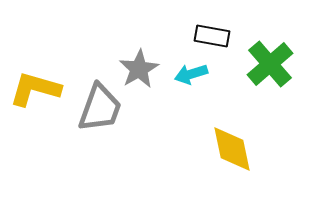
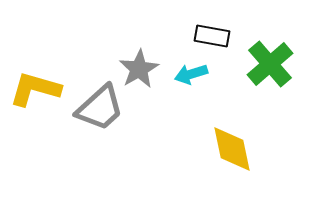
gray trapezoid: rotated 28 degrees clockwise
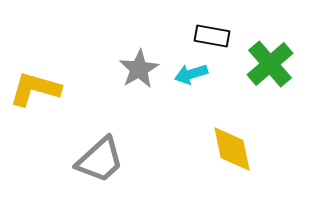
gray trapezoid: moved 52 px down
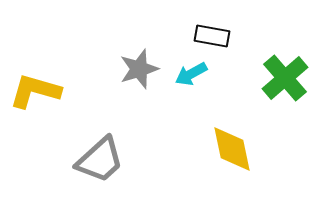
green cross: moved 15 px right, 14 px down
gray star: rotated 12 degrees clockwise
cyan arrow: rotated 12 degrees counterclockwise
yellow L-shape: moved 2 px down
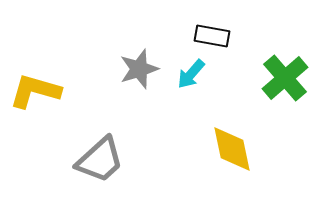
cyan arrow: rotated 20 degrees counterclockwise
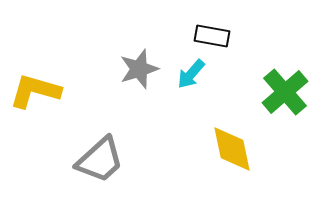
green cross: moved 14 px down
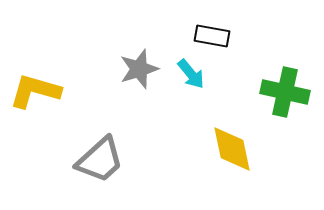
cyan arrow: rotated 80 degrees counterclockwise
green cross: rotated 36 degrees counterclockwise
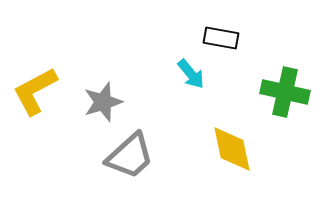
black rectangle: moved 9 px right, 2 px down
gray star: moved 36 px left, 33 px down
yellow L-shape: rotated 44 degrees counterclockwise
gray trapezoid: moved 30 px right, 4 px up
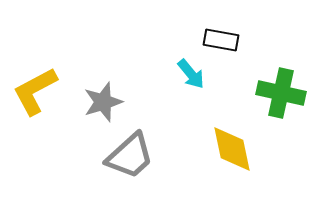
black rectangle: moved 2 px down
green cross: moved 4 px left, 1 px down
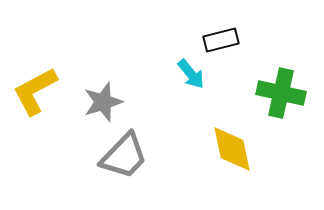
black rectangle: rotated 24 degrees counterclockwise
gray trapezoid: moved 6 px left; rotated 4 degrees counterclockwise
